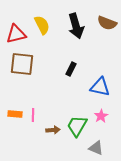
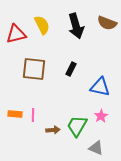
brown square: moved 12 px right, 5 px down
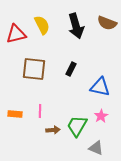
pink line: moved 7 px right, 4 px up
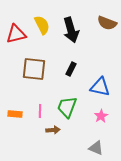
black arrow: moved 5 px left, 4 px down
green trapezoid: moved 10 px left, 19 px up; rotated 10 degrees counterclockwise
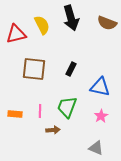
black arrow: moved 12 px up
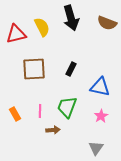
yellow semicircle: moved 2 px down
brown square: rotated 10 degrees counterclockwise
orange rectangle: rotated 56 degrees clockwise
gray triangle: rotated 42 degrees clockwise
